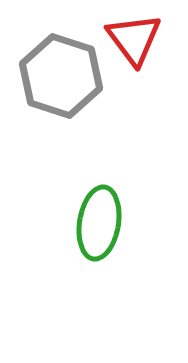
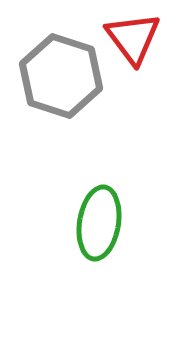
red triangle: moved 1 px left, 1 px up
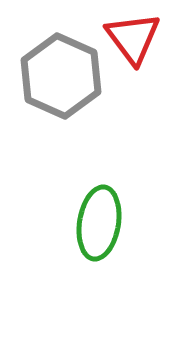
gray hexagon: rotated 6 degrees clockwise
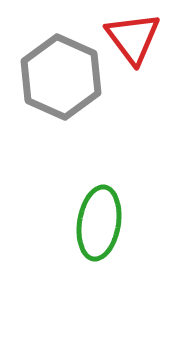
gray hexagon: moved 1 px down
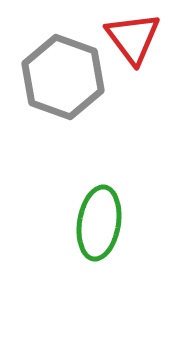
gray hexagon: moved 2 px right; rotated 4 degrees counterclockwise
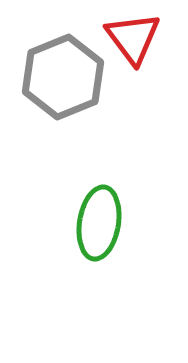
gray hexagon: rotated 18 degrees clockwise
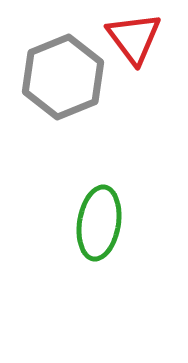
red triangle: moved 1 px right
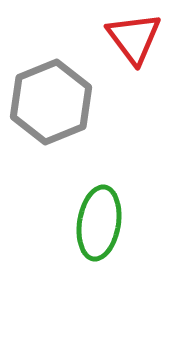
gray hexagon: moved 12 px left, 25 px down
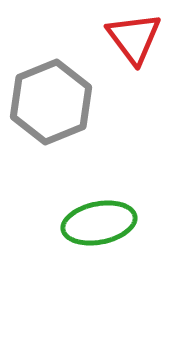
green ellipse: rotated 70 degrees clockwise
